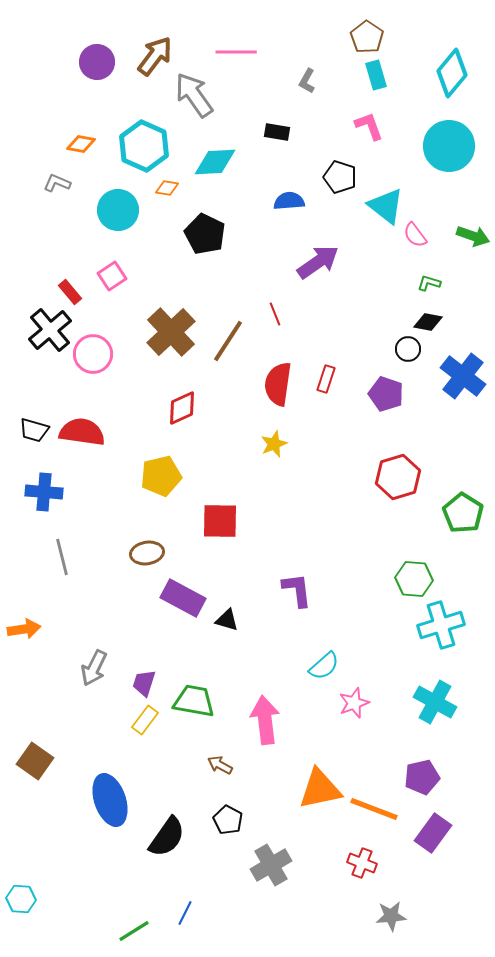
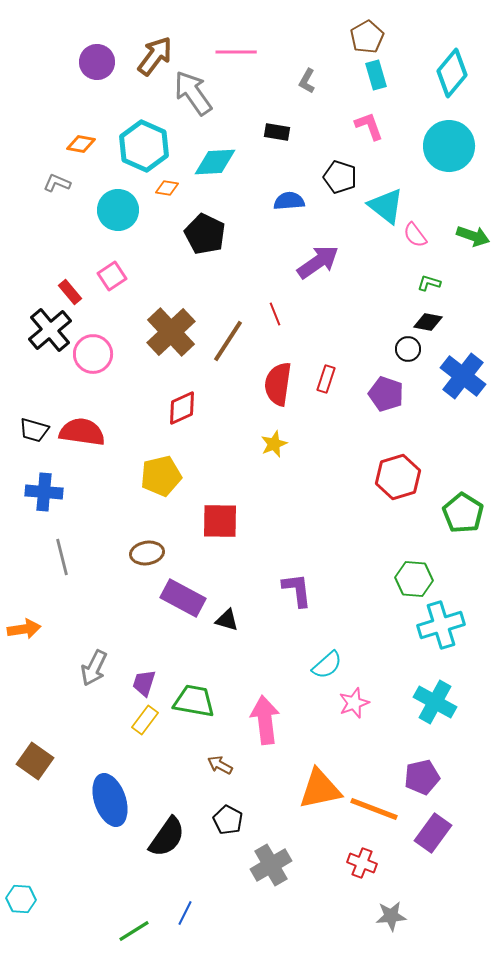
brown pentagon at (367, 37): rotated 8 degrees clockwise
gray arrow at (194, 95): moved 1 px left, 2 px up
cyan semicircle at (324, 666): moved 3 px right, 1 px up
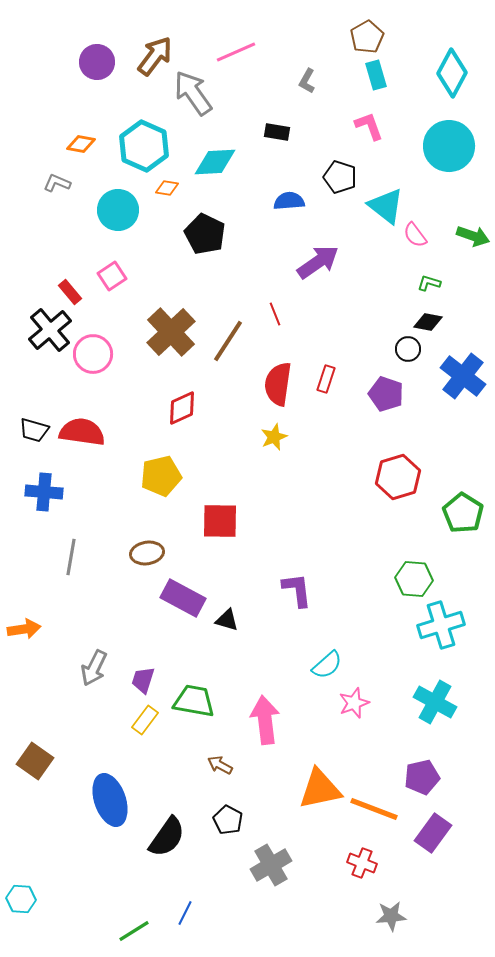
pink line at (236, 52): rotated 24 degrees counterclockwise
cyan diamond at (452, 73): rotated 12 degrees counterclockwise
yellow star at (274, 444): moved 7 px up
gray line at (62, 557): moved 9 px right; rotated 24 degrees clockwise
purple trapezoid at (144, 683): moved 1 px left, 3 px up
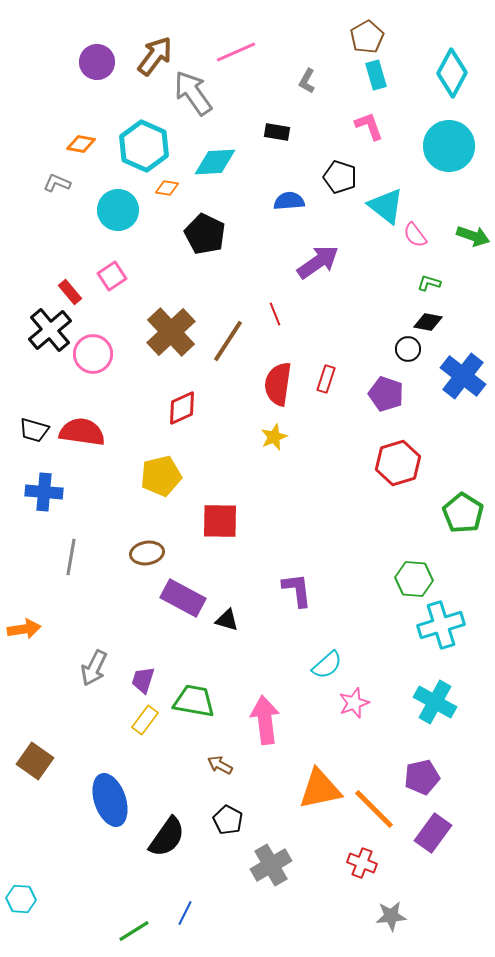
red hexagon at (398, 477): moved 14 px up
orange line at (374, 809): rotated 24 degrees clockwise
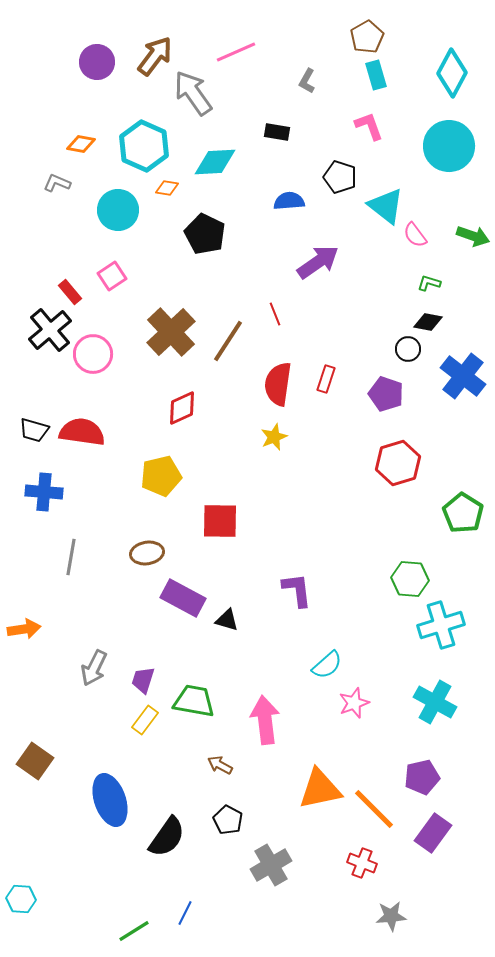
green hexagon at (414, 579): moved 4 px left
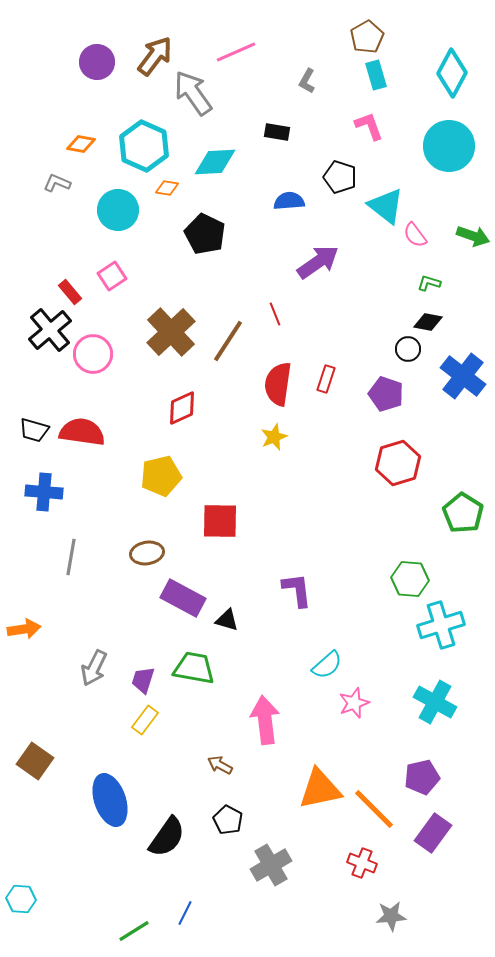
green trapezoid at (194, 701): moved 33 px up
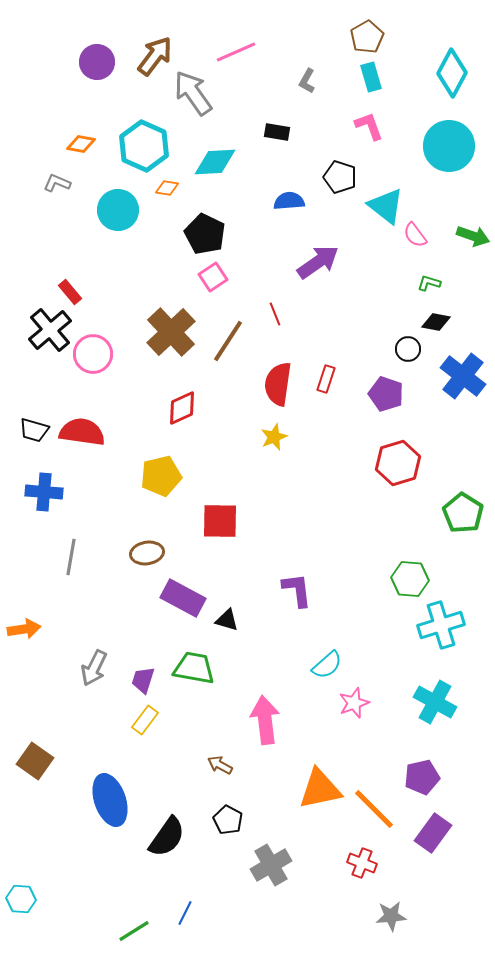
cyan rectangle at (376, 75): moved 5 px left, 2 px down
pink square at (112, 276): moved 101 px right, 1 px down
black diamond at (428, 322): moved 8 px right
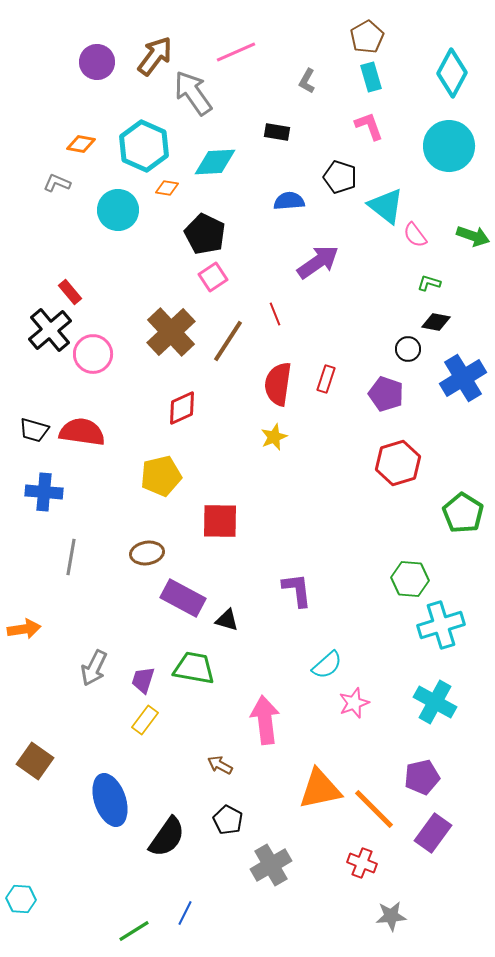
blue cross at (463, 376): moved 2 px down; rotated 21 degrees clockwise
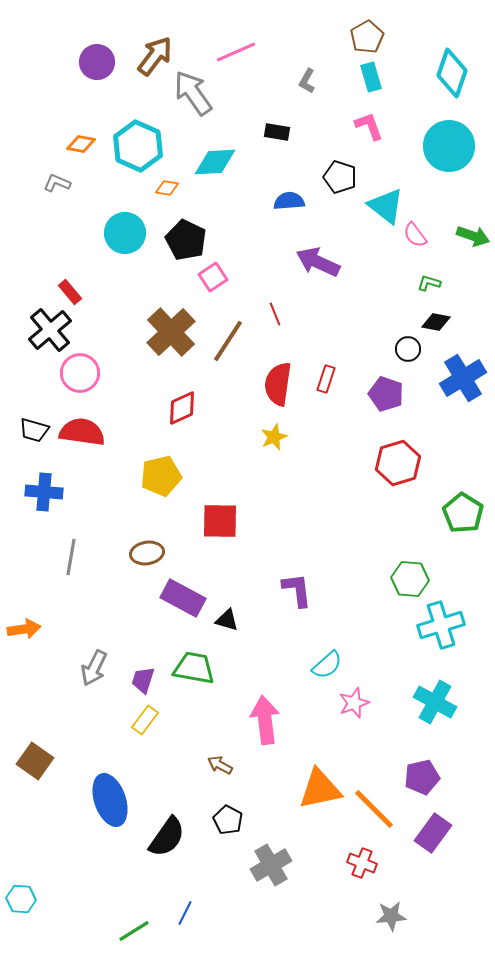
cyan diamond at (452, 73): rotated 9 degrees counterclockwise
cyan hexagon at (144, 146): moved 6 px left
cyan circle at (118, 210): moved 7 px right, 23 px down
black pentagon at (205, 234): moved 19 px left, 6 px down
purple arrow at (318, 262): rotated 120 degrees counterclockwise
pink circle at (93, 354): moved 13 px left, 19 px down
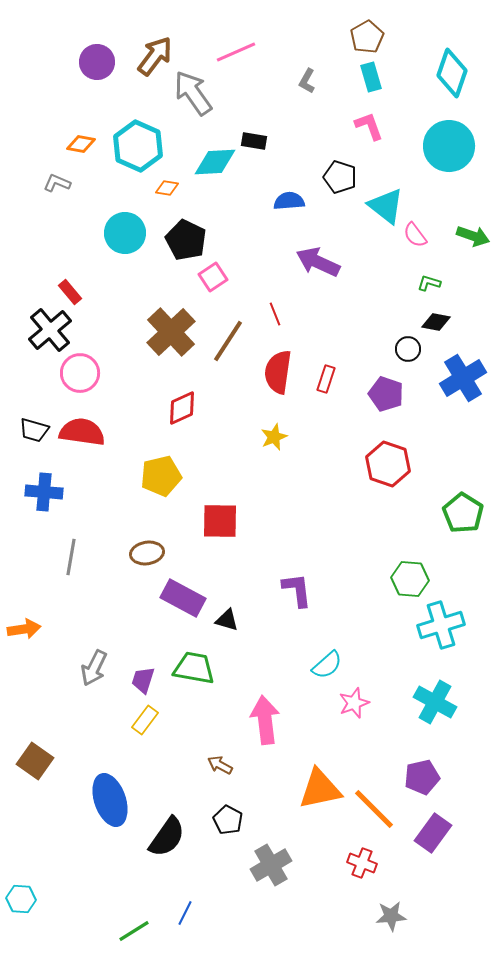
black rectangle at (277, 132): moved 23 px left, 9 px down
red semicircle at (278, 384): moved 12 px up
red hexagon at (398, 463): moved 10 px left, 1 px down; rotated 24 degrees counterclockwise
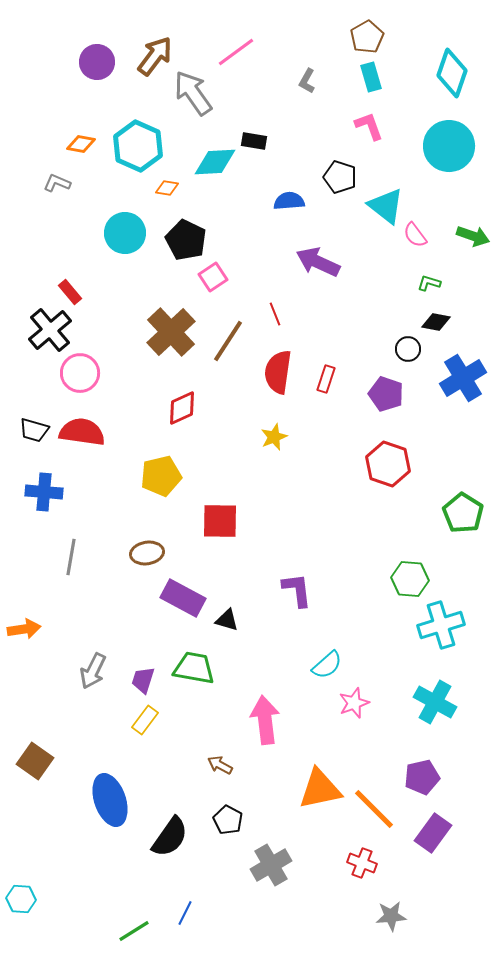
pink line at (236, 52): rotated 12 degrees counterclockwise
gray arrow at (94, 668): moved 1 px left, 3 px down
black semicircle at (167, 837): moved 3 px right
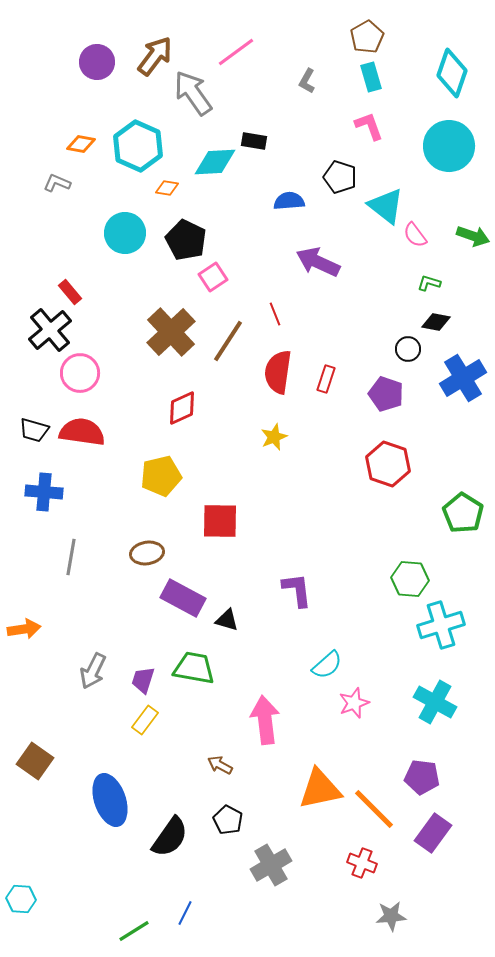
purple pentagon at (422, 777): rotated 20 degrees clockwise
